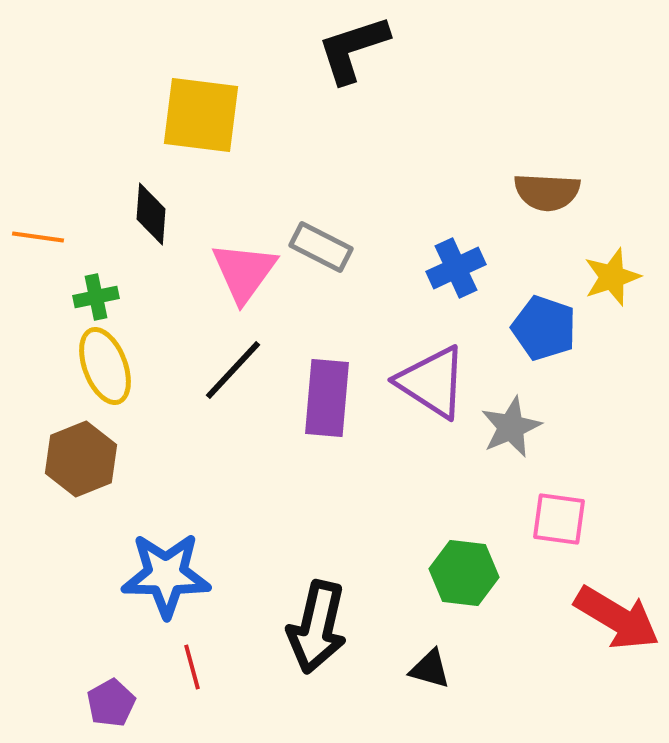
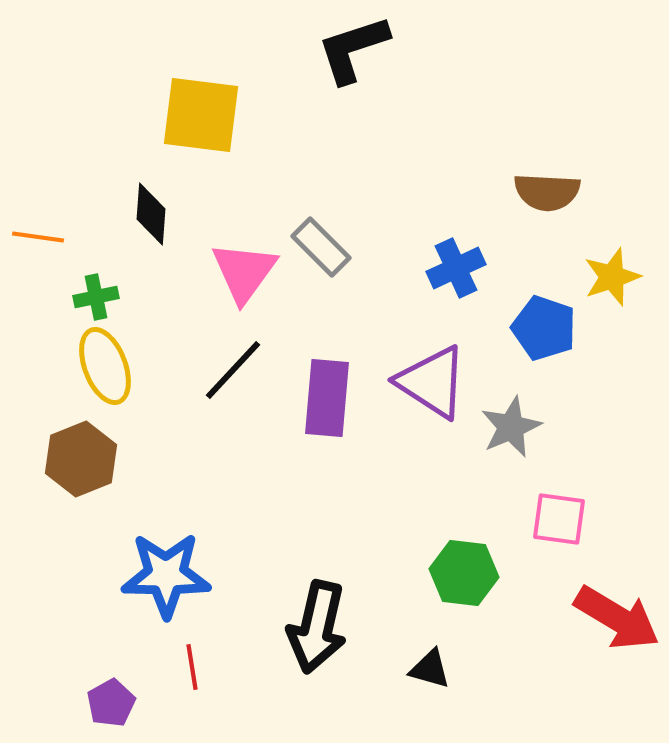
gray rectangle: rotated 18 degrees clockwise
red line: rotated 6 degrees clockwise
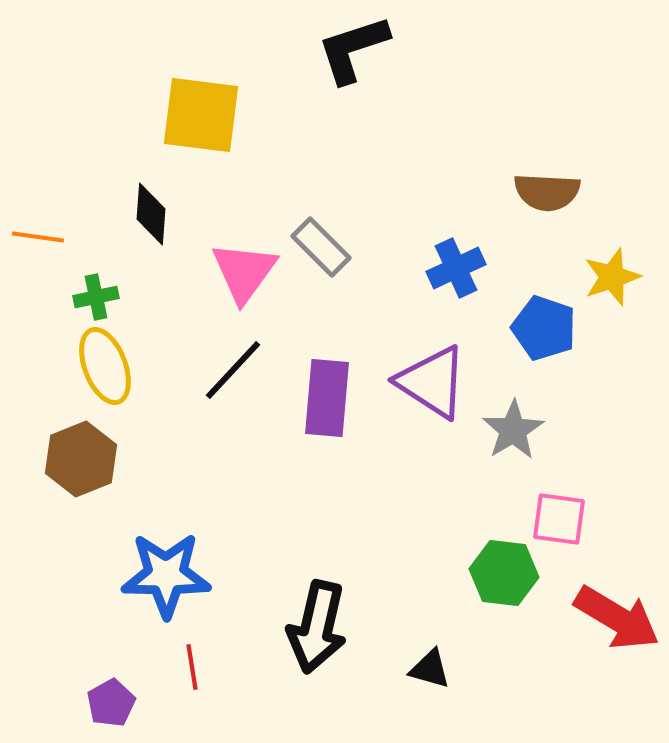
gray star: moved 2 px right, 3 px down; rotated 8 degrees counterclockwise
green hexagon: moved 40 px right
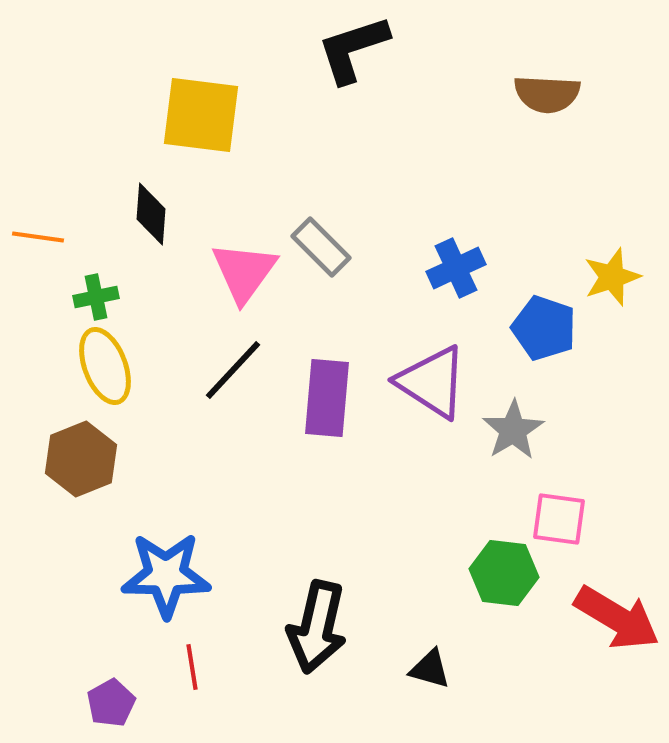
brown semicircle: moved 98 px up
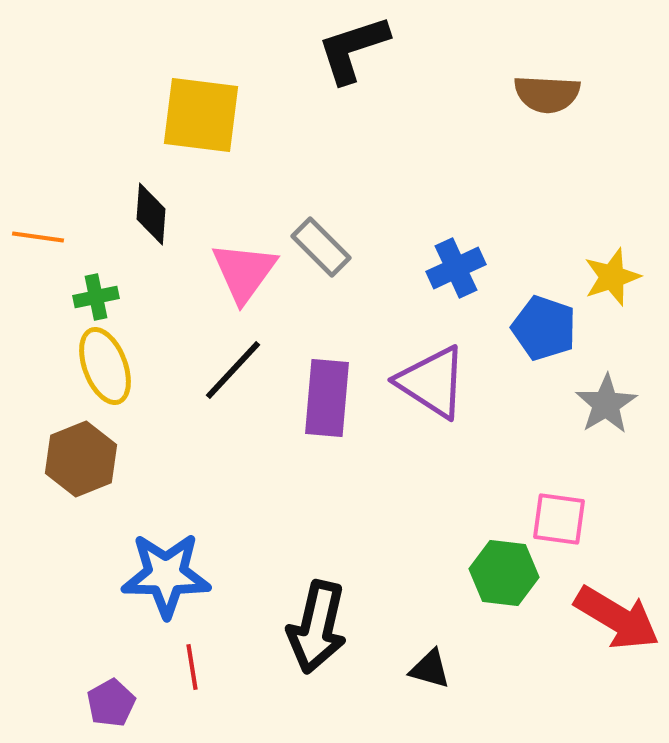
gray star: moved 93 px right, 26 px up
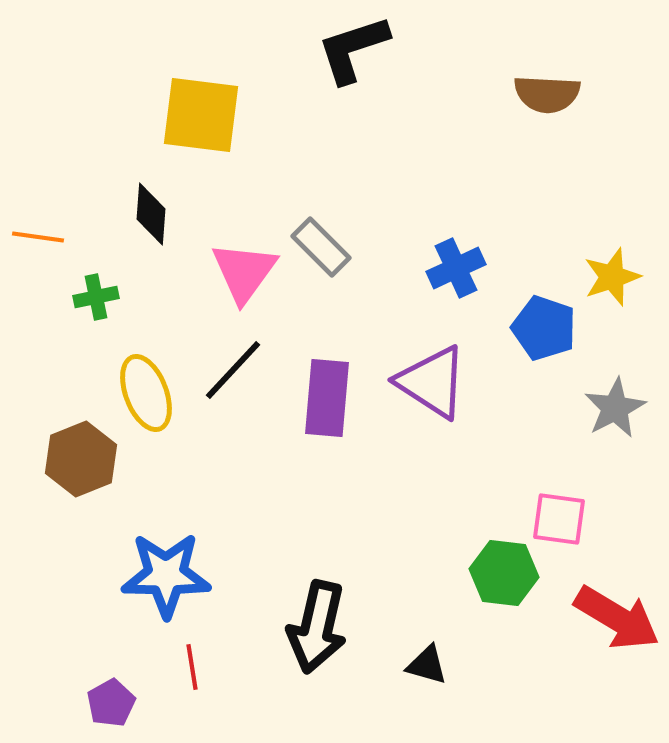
yellow ellipse: moved 41 px right, 27 px down
gray star: moved 9 px right, 4 px down; rotated 4 degrees clockwise
black triangle: moved 3 px left, 4 px up
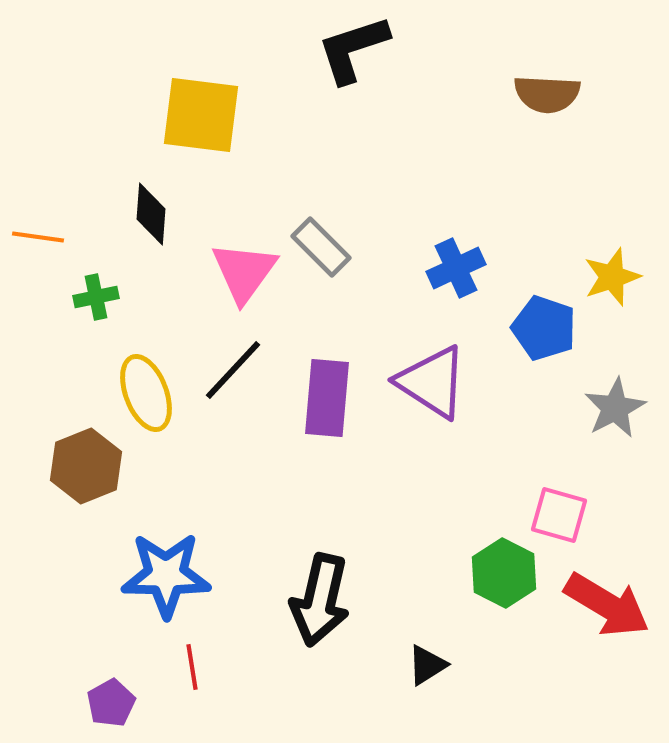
brown hexagon: moved 5 px right, 7 px down
pink square: moved 4 px up; rotated 8 degrees clockwise
green hexagon: rotated 20 degrees clockwise
red arrow: moved 10 px left, 13 px up
black arrow: moved 3 px right, 27 px up
black triangle: rotated 48 degrees counterclockwise
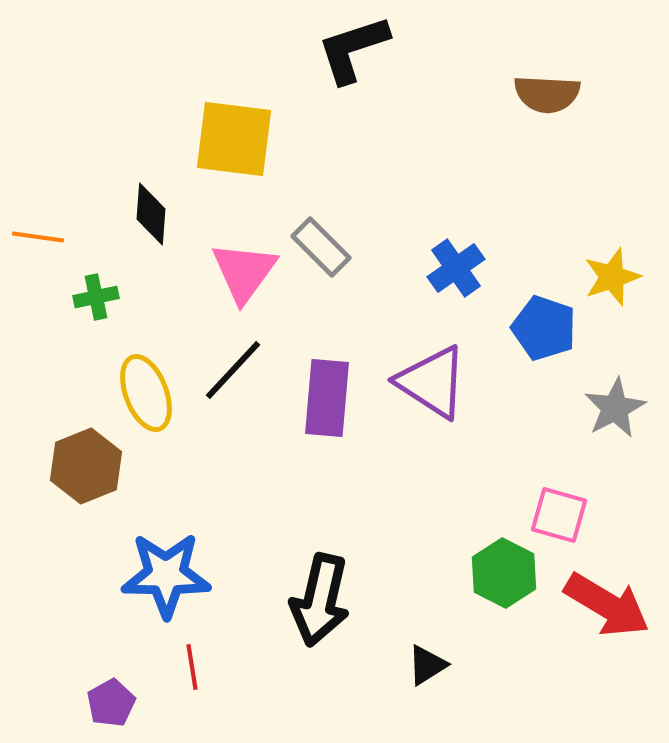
yellow square: moved 33 px right, 24 px down
blue cross: rotated 10 degrees counterclockwise
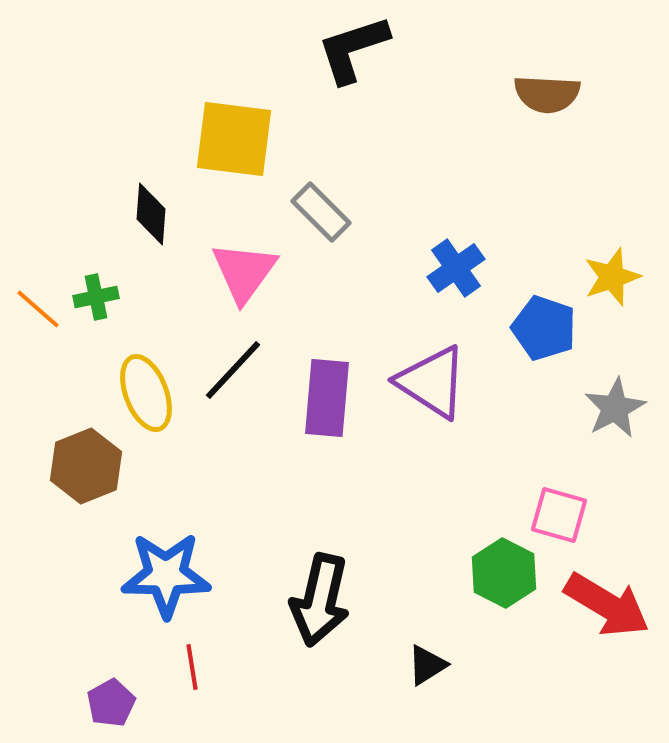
orange line: moved 72 px down; rotated 33 degrees clockwise
gray rectangle: moved 35 px up
